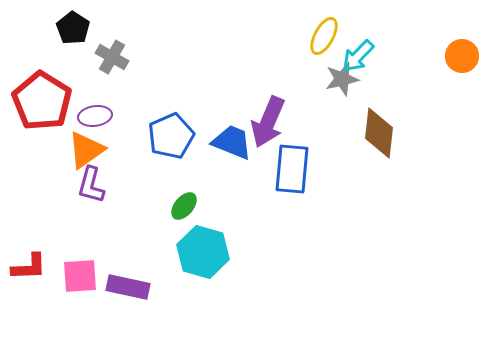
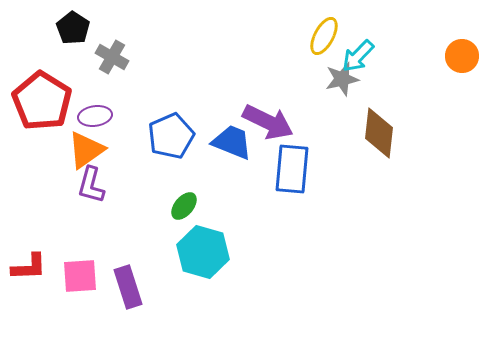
purple arrow: rotated 87 degrees counterclockwise
purple rectangle: rotated 60 degrees clockwise
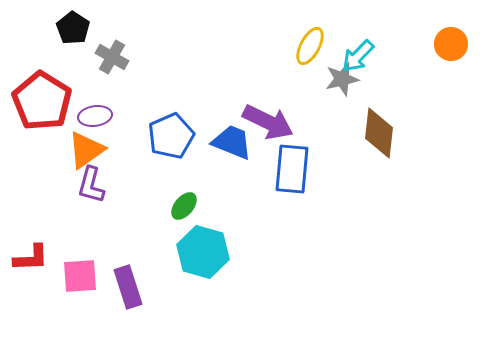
yellow ellipse: moved 14 px left, 10 px down
orange circle: moved 11 px left, 12 px up
red L-shape: moved 2 px right, 9 px up
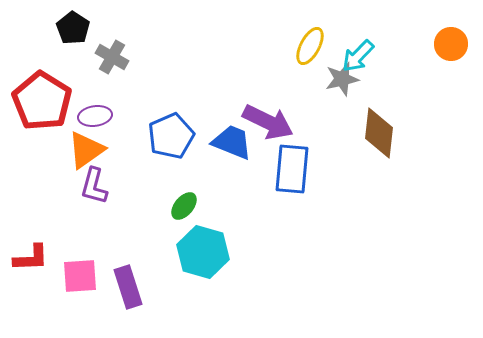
purple L-shape: moved 3 px right, 1 px down
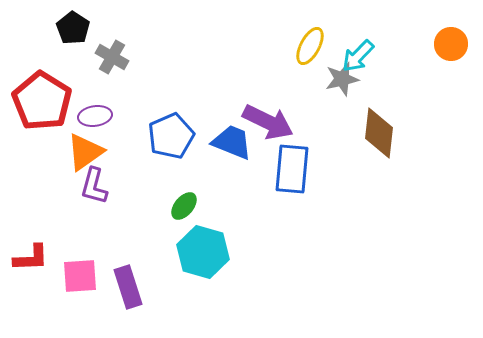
orange triangle: moved 1 px left, 2 px down
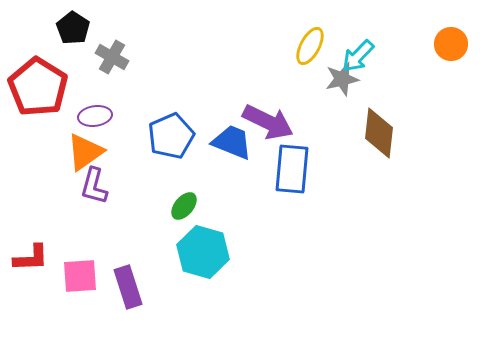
red pentagon: moved 4 px left, 14 px up
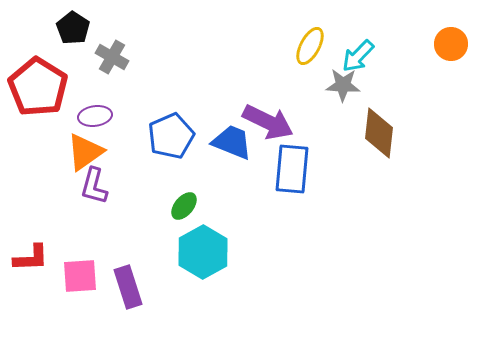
gray star: moved 1 px right, 6 px down; rotated 16 degrees clockwise
cyan hexagon: rotated 15 degrees clockwise
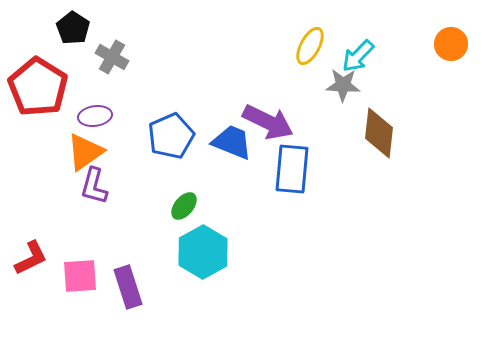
red L-shape: rotated 24 degrees counterclockwise
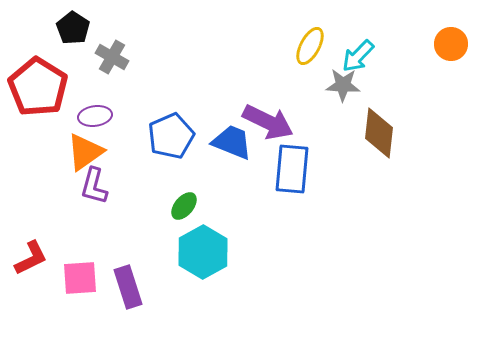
pink square: moved 2 px down
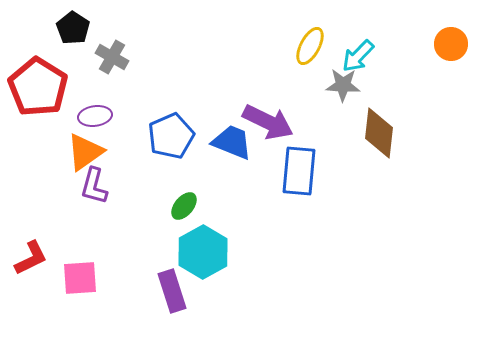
blue rectangle: moved 7 px right, 2 px down
purple rectangle: moved 44 px right, 4 px down
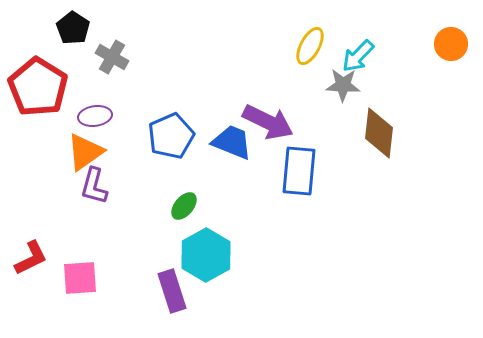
cyan hexagon: moved 3 px right, 3 px down
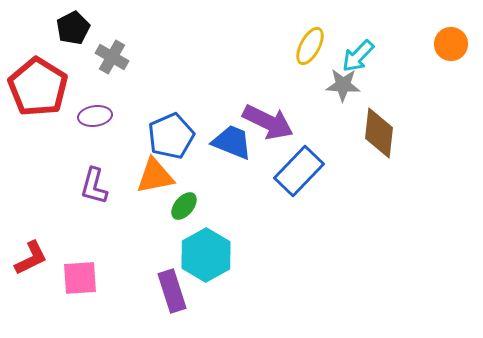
black pentagon: rotated 12 degrees clockwise
orange triangle: moved 70 px right, 24 px down; rotated 24 degrees clockwise
blue rectangle: rotated 39 degrees clockwise
